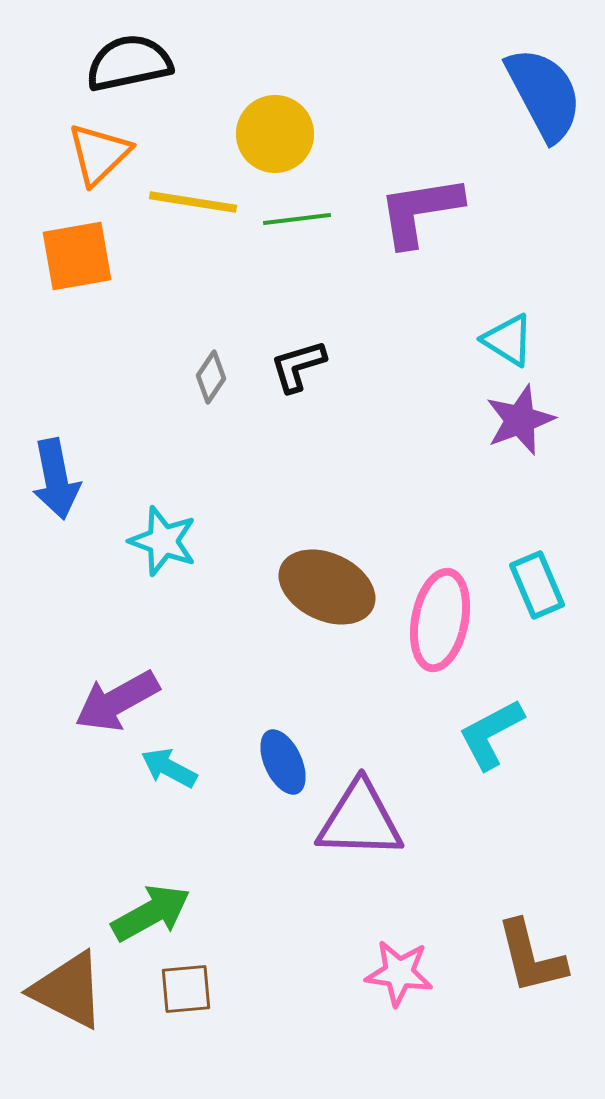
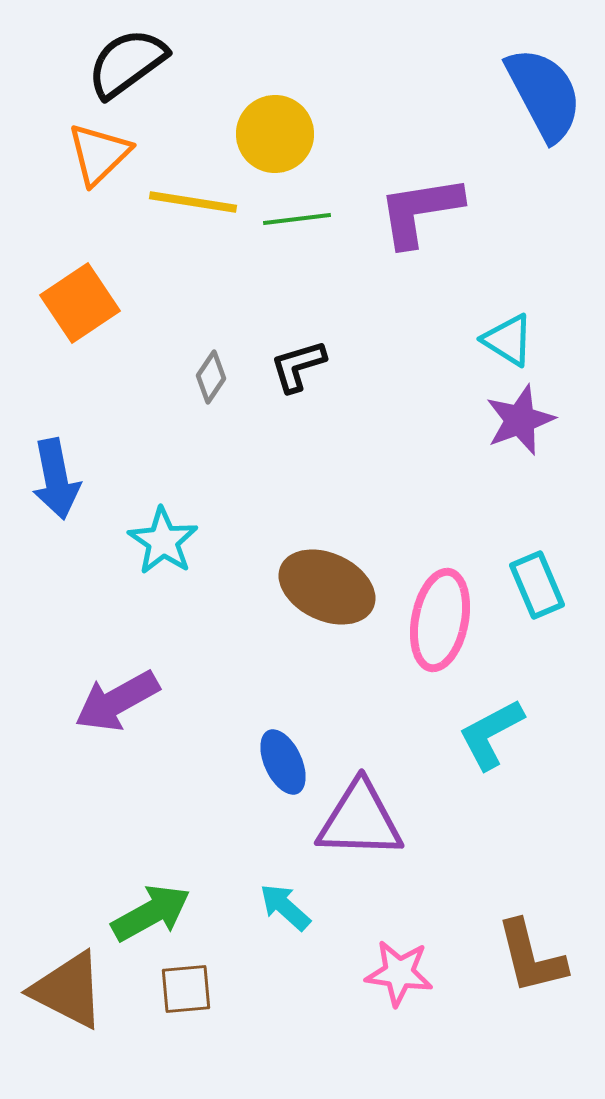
black semicircle: moved 2 px left; rotated 24 degrees counterclockwise
orange square: moved 3 px right, 47 px down; rotated 24 degrees counterclockwise
cyan star: rotated 14 degrees clockwise
cyan arrow: moved 116 px right, 139 px down; rotated 14 degrees clockwise
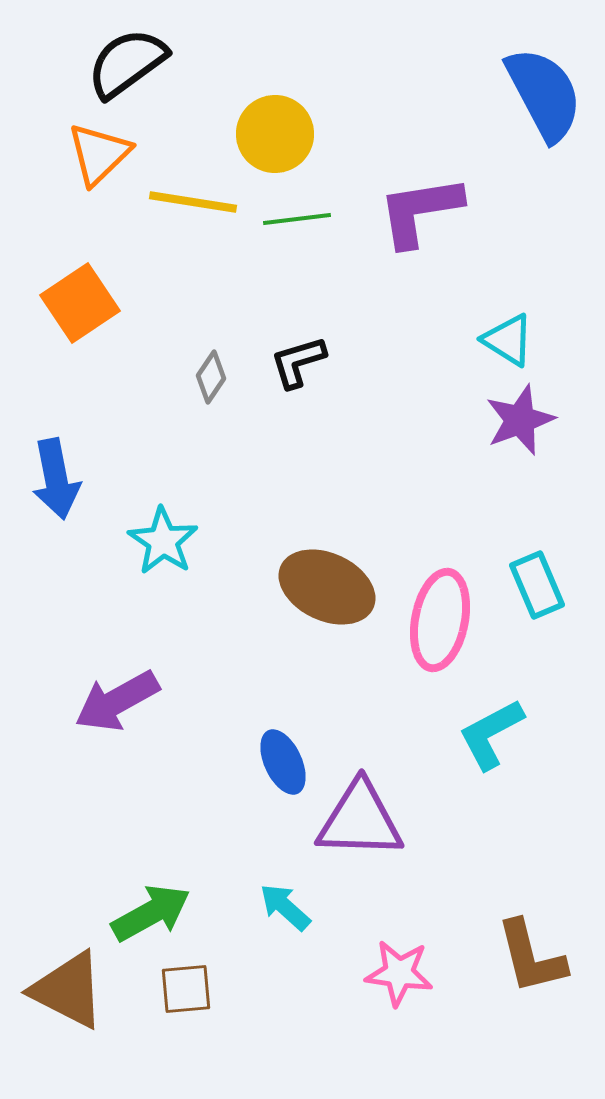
black L-shape: moved 4 px up
